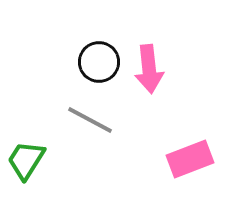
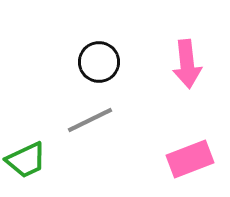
pink arrow: moved 38 px right, 5 px up
gray line: rotated 54 degrees counterclockwise
green trapezoid: rotated 147 degrees counterclockwise
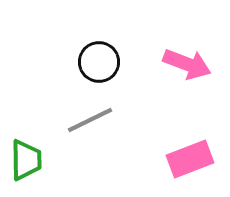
pink arrow: rotated 63 degrees counterclockwise
green trapezoid: rotated 66 degrees counterclockwise
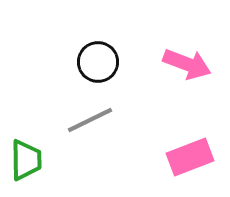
black circle: moved 1 px left
pink rectangle: moved 2 px up
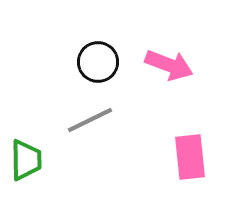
pink arrow: moved 18 px left, 1 px down
pink rectangle: rotated 75 degrees counterclockwise
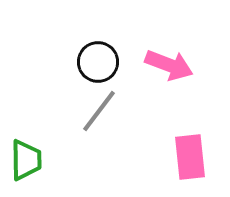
gray line: moved 9 px right, 9 px up; rotated 27 degrees counterclockwise
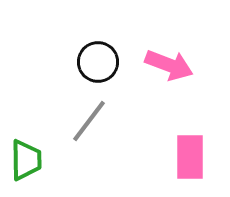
gray line: moved 10 px left, 10 px down
pink rectangle: rotated 6 degrees clockwise
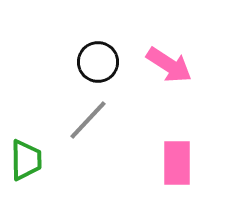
pink arrow: rotated 12 degrees clockwise
gray line: moved 1 px left, 1 px up; rotated 6 degrees clockwise
pink rectangle: moved 13 px left, 6 px down
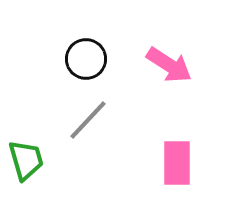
black circle: moved 12 px left, 3 px up
green trapezoid: rotated 15 degrees counterclockwise
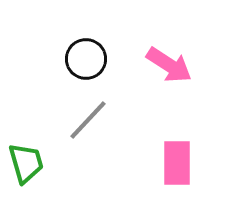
green trapezoid: moved 3 px down
